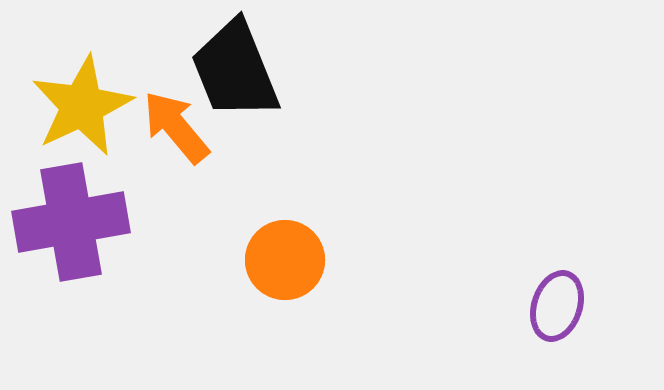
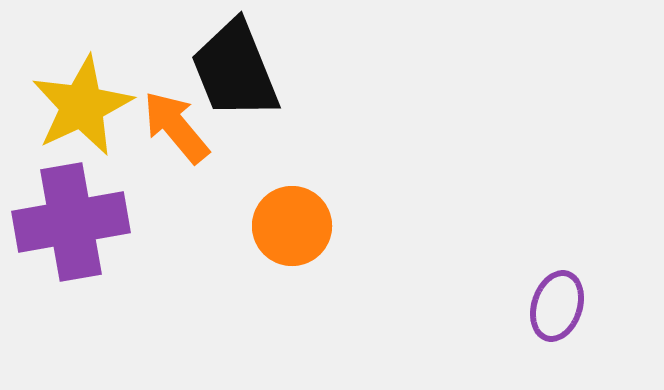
orange circle: moved 7 px right, 34 px up
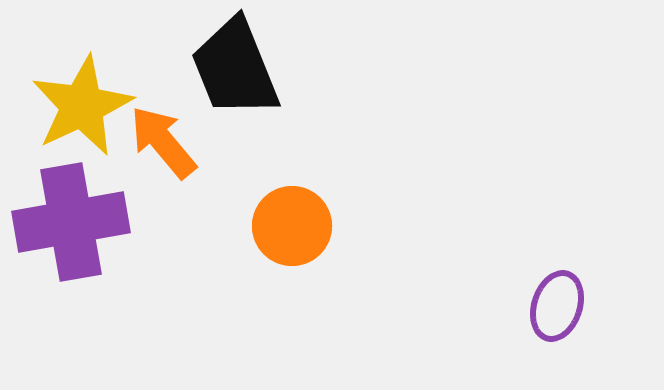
black trapezoid: moved 2 px up
orange arrow: moved 13 px left, 15 px down
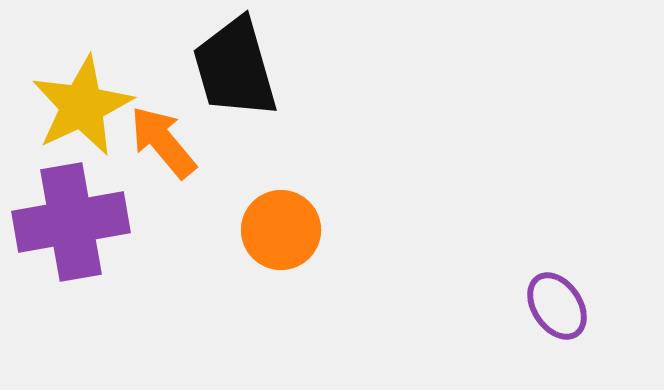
black trapezoid: rotated 6 degrees clockwise
orange circle: moved 11 px left, 4 px down
purple ellipse: rotated 52 degrees counterclockwise
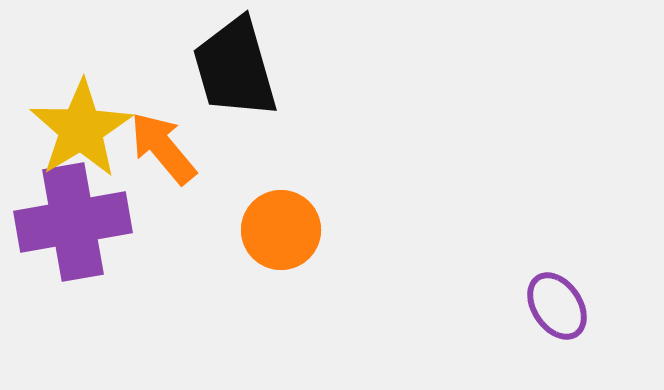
yellow star: moved 1 px left, 23 px down; rotated 6 degrees counterclockwise
orange arrow: moved 6 px down
purple cross: moved 2 px right
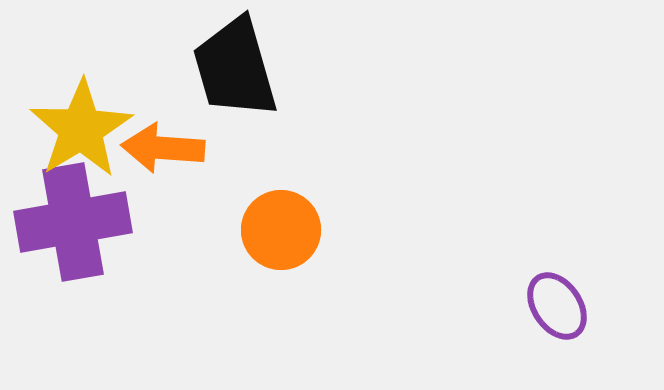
orange arrow: rotated 46 degrees counterclockwise
